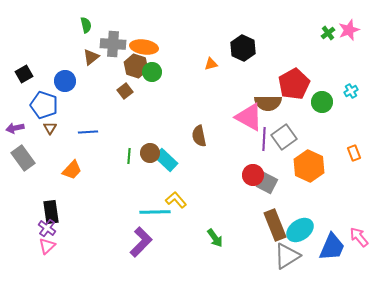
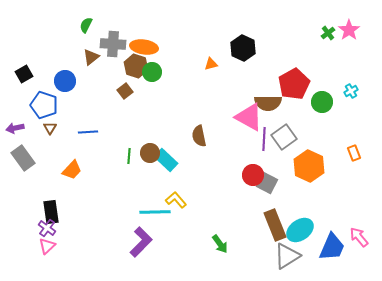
green semicircle at (86, 25): rotated 140 degrees counterclockwise
pink star at (349, 30): rotated 15 degrees counterclockwise
green arrow at (215, 238): moved 5 px right, 6 px down
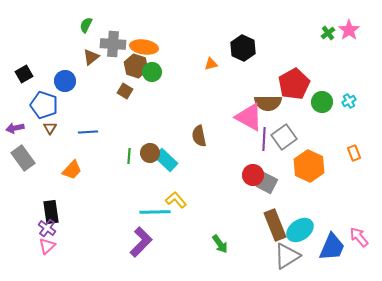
brown square at (125, 91): rotated 21 degrees counterclockwise
cyan cross at (351, 91): moved 2 px left, 10 px down
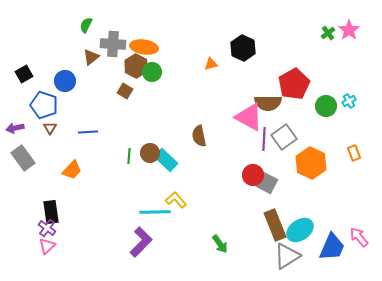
brown hexagon at (136, 66): rotated 10 degrees clockwise
green circle at (322, 102): moved 4 px right, 4 px down
orange hexagon at (309, 166): moved 2 px right, 3 px up
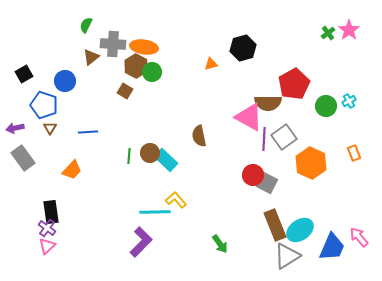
black hexagon at (243, 48): rotated 20 degrees clockwise
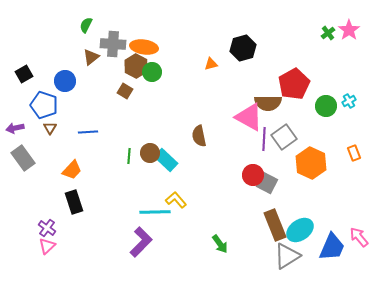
black rectangle at (51, 212): moved 23 px right, 10 px up; rotated 10 degrees counterclockwise
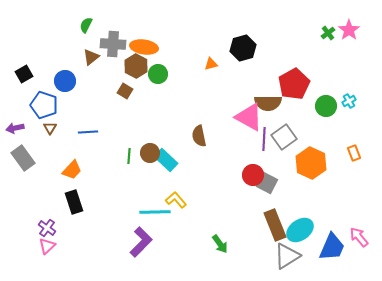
green circle at (152, 72): moved 6 px right, 2 px down
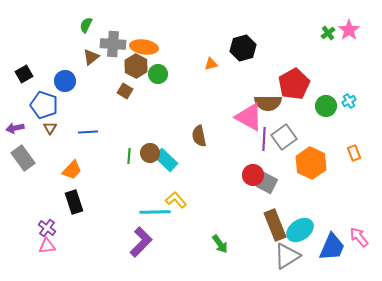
pink triangle at (47, 246): rotated 36 degrees clockwise
